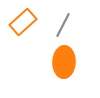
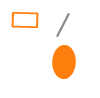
orange rectangle: moved 2 px right, 2 px up; rotated 44 degrees clockwise
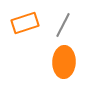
orange rectangle: moved 3 px down; rotated 20 degrees counterclockwise
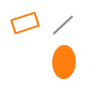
gray line: rotated 20 degrees clockwise
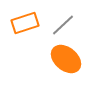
orange ellipse: moved 2 px right, 3 px up; rotated 52 degrees counterclockwise
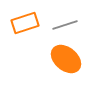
gray line: moved 2 px right; rotated 25 degrees clockwise
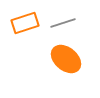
gray line: moved 2 px left, 2 px up
